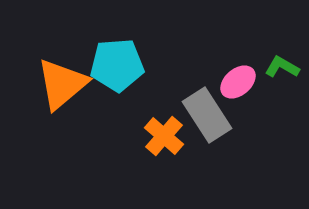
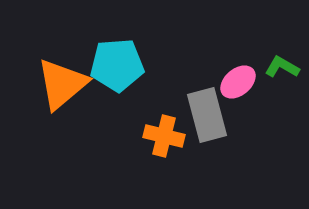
gray rectangle: rotated 18 degrees clockwise
orange cross: rotated 27 degrees counterclockwise
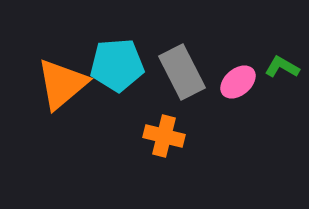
gray rectangle: moved 25 px left, 43 px up; rotated 12 degrees counterclockwise
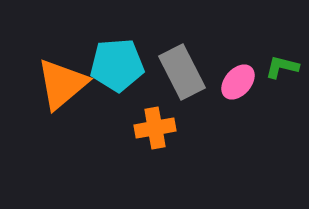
green L-shape: rotated 16 degrees counterclockwise
pink ellipse: rotated 9 degrees counterclockwise
orange cross: moved 9 px left, 8 px up; rotated 24 degrees counterclockwise
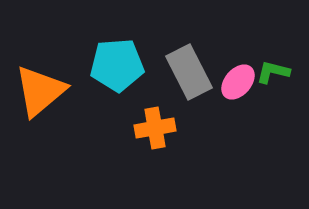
green L-shape: moved 9 px left, 5 px down
gray rectangle: moved 7 px right
orange triangle: moved 22 px left, 7 px down
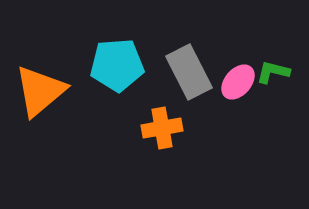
orange cross: moved 7 px right
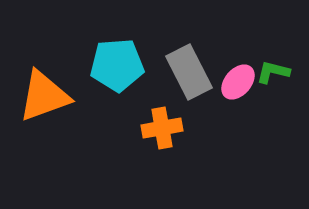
orange triangle: moved 4 px right, 5 px down; rotated 20 degrees clockwise
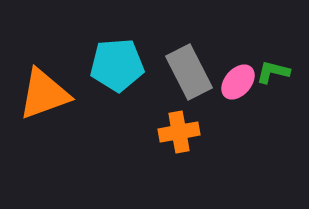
orange triangle: moved 2 px up
orange cross: moved 17 px right, 4 px down
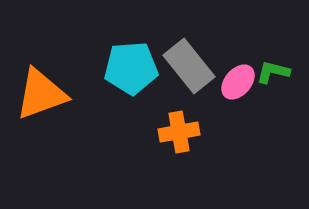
cyan pentagon: moved 14 px right, 3 px down
gray rectangle: moved 6 px up; rotated 12 degrees counterclockwise
orange triangle: moved 3 px left
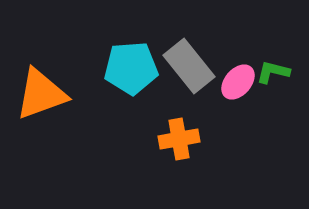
orange cross: moved 7 px down
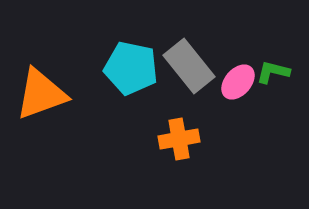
cyan pentagon: rotated 16 degrees clockwise
